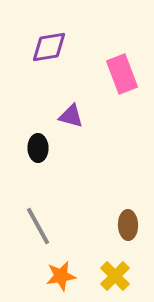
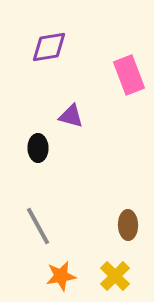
pink rectangle: moved 7 px right, 1 px down
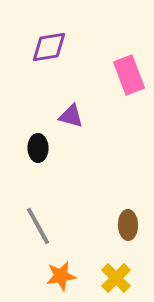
yellow cross: moved 1 px right, 2 px down
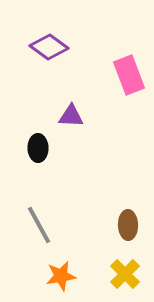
purple diamond: rotated 45 degrees clockwise
purple triangle: rotated 12 degrees counterclockwise
gray line: moved 1 px right, 1 px up
yellow cross: moved 9 px right, 4 px up
